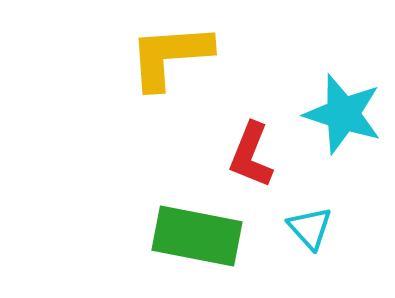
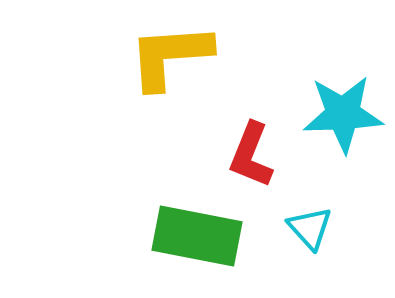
cyan star: rotated 20 degrees counterclockwise
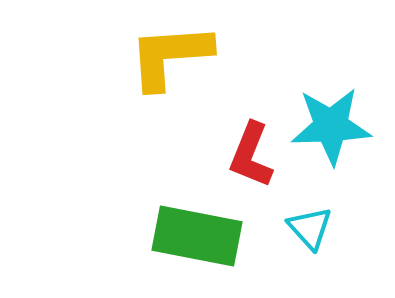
cyan star: moved 12 px left, 12 px down
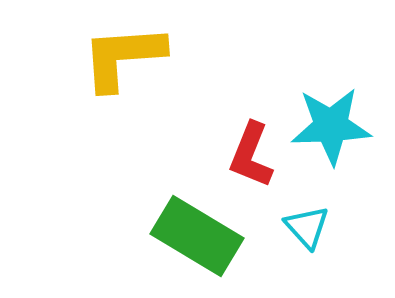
yellow L-shape: moved 47 px left, 1 px down
cyan triangle: moved 3 px left, 1 px up
green rectangle: rotated 20 degrees clockwise
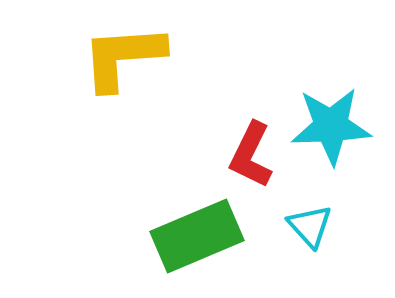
red L-shape: rotated 4 degrees clockwise
cyan triangle: moved 3 px right, 1 px up
green rectangle: rotated 54 degrees counterclockwise
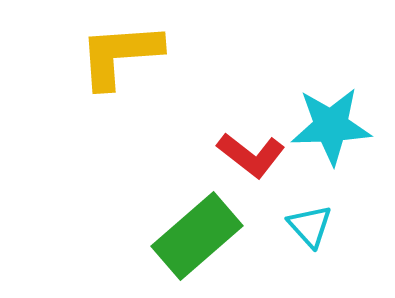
yellow L-shape: moved 3 px left, 2 px up
red L-shape: rotated 78 degrees counterclockwise
green rectangle: rotated 18 degrees counterclockwise
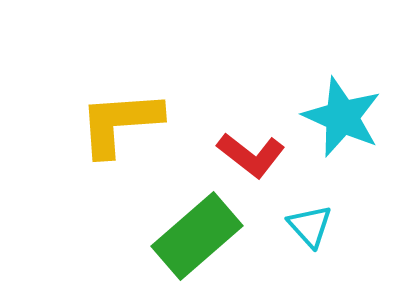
yellow L-shape: moved 68 px down
cyan star: moved 11 px right, 9 px up; rotated 26 degrees clockwise
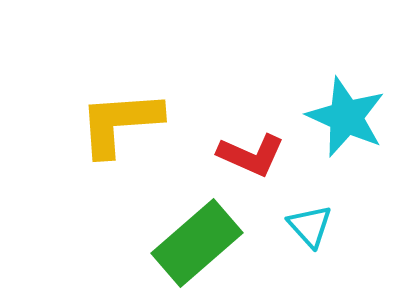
cyan star: moved 4 px right
red L-shape: rotated 14 degrees counterclockwise
green rectangle: moved 7 px down
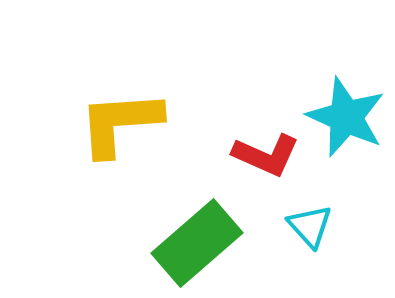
red L-shape: moved 15 px right
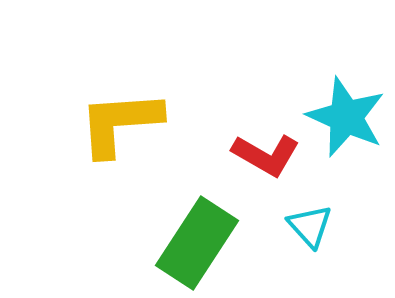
red L-shape: rotated 6 degrees clockwise
green rectangle: rotated 16 degrees counterclockwise
